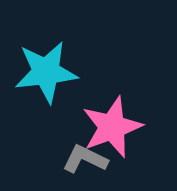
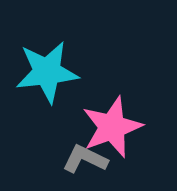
cyan star: moved 1 px right
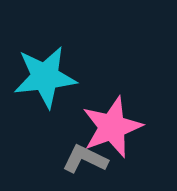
cyan star: moved 2 px left, 5 px down
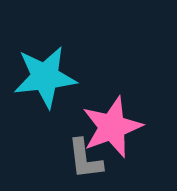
gray L-shape: rotated 123 degrees counterclockwise
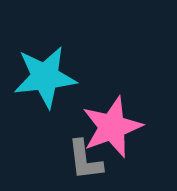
gray L-shape: moved 1 px down
